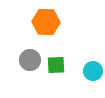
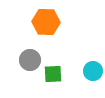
green square: moved 3 px left, 9 px down
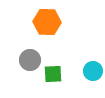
orange hexagon: moved 1 px right
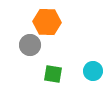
gray circle: moved 15 px up
green square: rotated 12 degrees clockwise
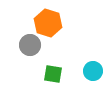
orange hexagon: moved 1 px right, 1 px down; rotated 16 degrees clockwise
